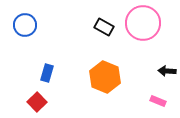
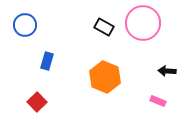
blue rectangle: moved 12 px up
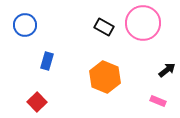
black arrow: moved 1 px up; rotated 138 degrees clockwise
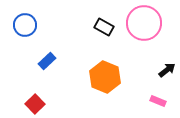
pink circle: moved 1 px right
blue rectangle: rotated 30 degrees clockwise
red square: moved 2 px left, 2 px down
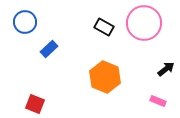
blue circle: moved 3 px up
blue rectangle: moved 2 px right, 12 px up
black arrow: moved 1 px left, 1 px up
red square: rotated 24 degrees counterclockwise
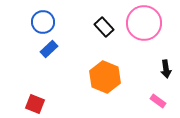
blue circle: moved 18 px right
black rectangle: rotated 18 degrees clockwise
black arrow: rotated 120 degrees clockwise
pink rectangle: rotated 14 degrees clockwise
